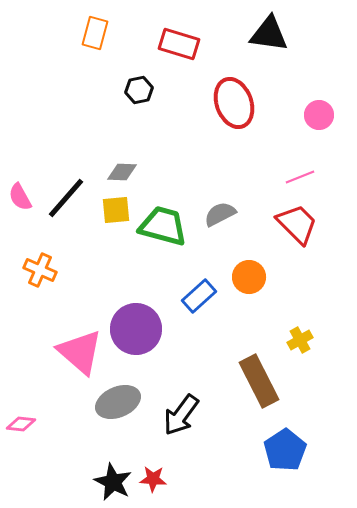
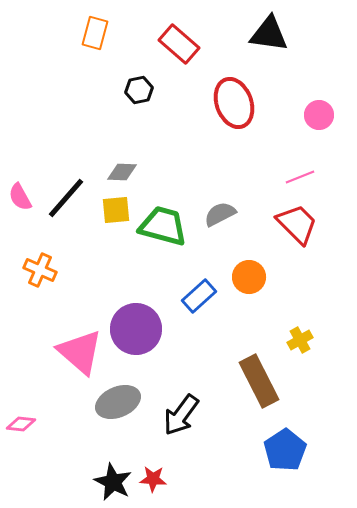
red rectangle: rotated 24 degrees clockwise
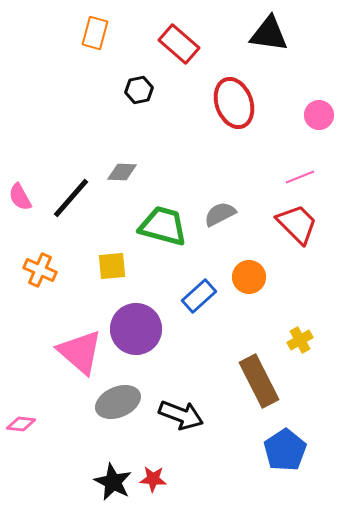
black line: moved 5 px right
yellow square: moved 4 px left, 56 px down
black arrow: rotated 105 degrees counterclockwise
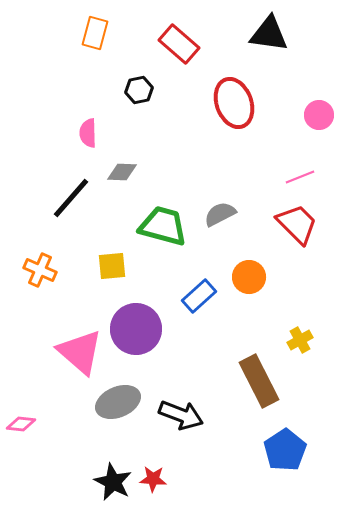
pink semicircle: moved 68 px right, 64 px up; rotated 28 degrees clockwise
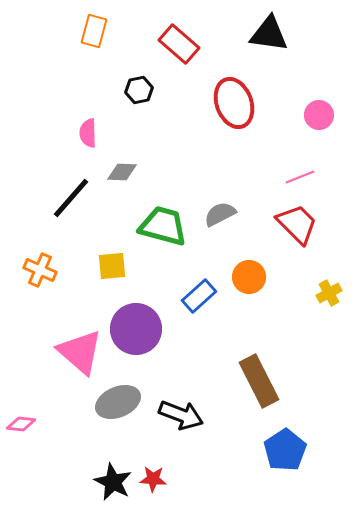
orange rectangle: moved 1 px left, 2 px up
yellow cross: moved 29 px right, 47 px up
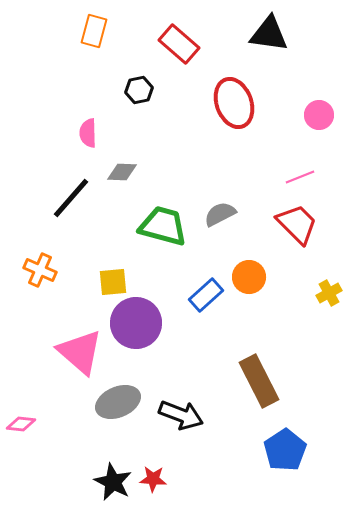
yellow square: moved 1 px right, 16 px down
blue rectangle: moved 7 px right, 1 px up
purple circle: moved 6 px up
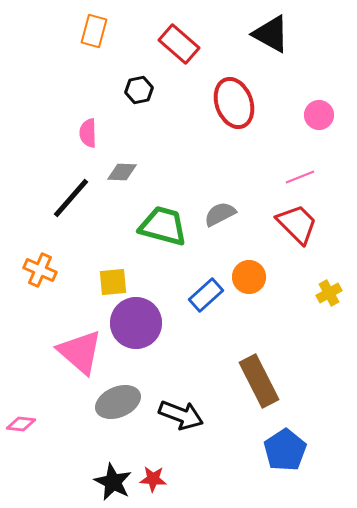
black triangle: moved 2 px right; rotated 21 degrees clockwise
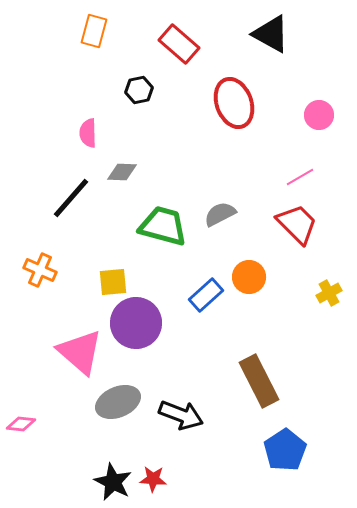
pink line: rotated 8 degrees counterclockwise
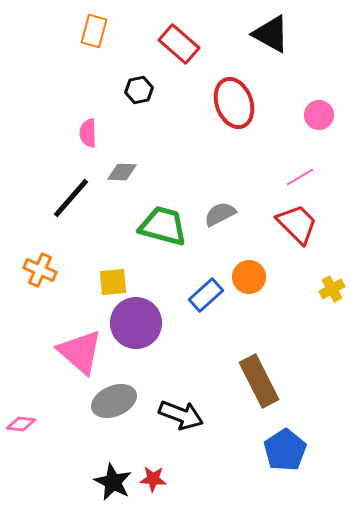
yellow cross: moved 3 px right, 4 px up
gray ellipse: moved 4 px left, 1 px up
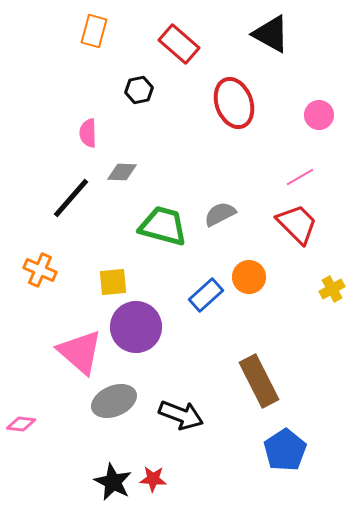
purple circle: moved 4 px down
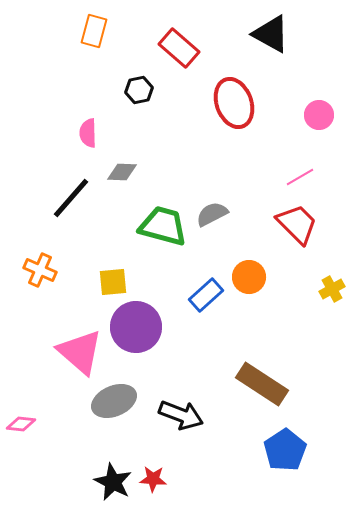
red rectangle: moved 4 px down
gray semicircle: moved 8 px left
brown rectangle: moved 3 px right, 3 px down; rotated 30 degrees counterclockwise
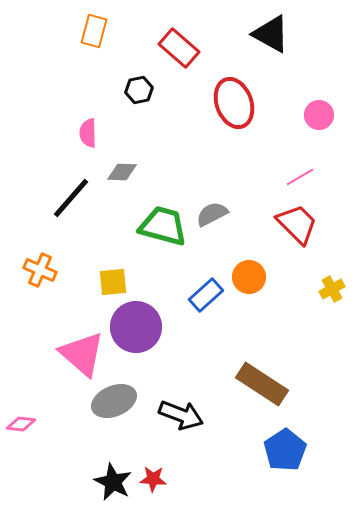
pink triangle: moved 2 px right, 2 px down
